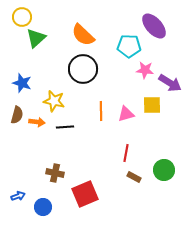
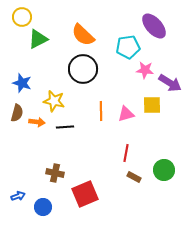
green triangle: moved 2 px right, 1 px down; rotated 15 degrees clockwise
cyan pentagon: moved 1 px left, 1 px down; rotated 10 degrees counterclockwise
brown semicircle: moved 2 px up
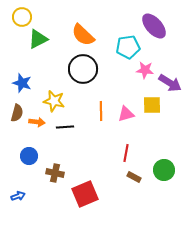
blue circle: moved 14 px left, 51 px up
